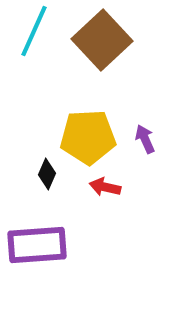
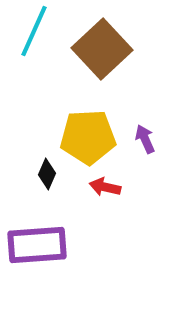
brown square: moved 9 px down
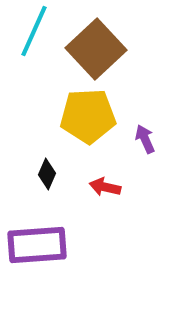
brown square: moved 6 px left
yellow pentagon: moved 21 px up
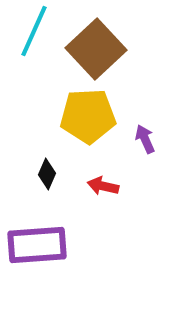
red arrow: moved 2 px left, 1 px up
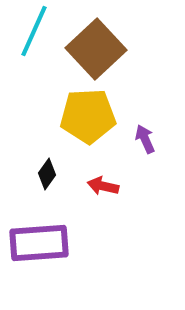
black diamond: rotated 12 degrees clockwise
purple rectangle: moved 2 px right, 2 px up
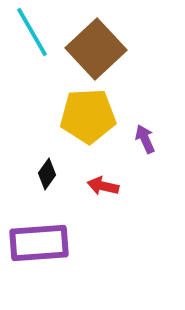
cyan line: moved 2 px left, 1 px down; rotated 54 degrees counterclockwise
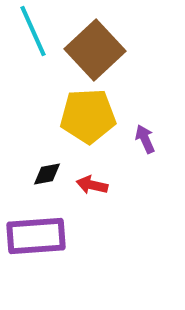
cyan line: moved 1 px right, 1 px up; rotated 6 degrees clockwise
brown square: moved 1 px left, 1 px down
black diamond: rotated 44 degrees clockwise
red arrow: moved 11 px left, 1 px up
purple rectangle: moved 3 px left, 7 px up
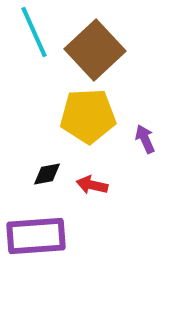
cyan line: moved 1 px right, 1 px down
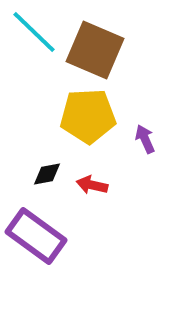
cyan line: rotated 22 degrees counterclockwise
brown square: rotated 24 degrees counterclockwise
purple rectangle: rotated 40 degrees clockwise
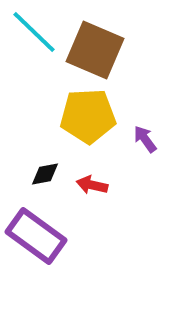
purple arrow: rotated 12 degrees counterclockwise
black diamond: moved 2 px left
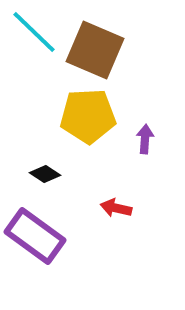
purple arrow: rotated 40 degrees clockwise
black diamond: rotated 44 degrees clockwise
red arrow: moved 24 px right, 23 px down
purple rectangle: moved 1 px left
